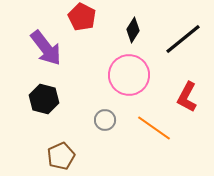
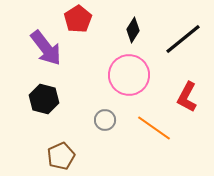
red pentagon: moved 4 px left, 2 px down; rotated 12 degrees clockwise
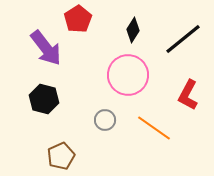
pink circle: moved 1 px left
red L-shape: moved 1 px right, 2 px up
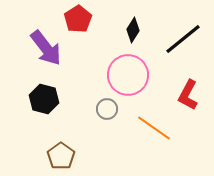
gray circle: moved 2 px right, 11 px up
brown pentagon: rotated 12 degrees counterclockwise
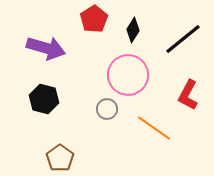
red pentagon: moved 16 px right
purple arrow: rotated 36 degrees counterclockwise
brown pentagon: moved 1 px left, 2 px down
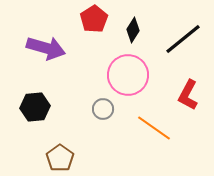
black hexagon: moved 9 px left, 8 px down; rotated 20 degrees counterclockwise
gray circle: moved 4 px left
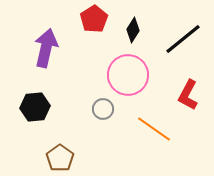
purple arrow: rotated 93 degrees counterclockwise
orange line: moved 1 px down
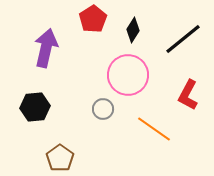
red pentagon: moved 1 px left
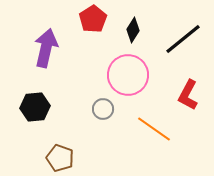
brown pentagon: rotated 16 degrees counterclockwise
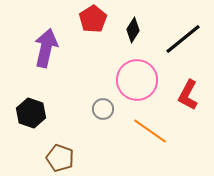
pink circle: moved 9 px right, 5 px down
black hexagon: moved 4 px left, 6 px down; rotated 24 degrees clockwise
orange line: moved 4 px left, 2 px down
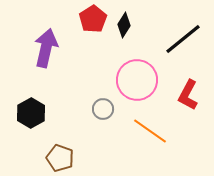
black diamond: moved 9 px left, 5 px up
black hexagon: rotated 12 degrees clockwise
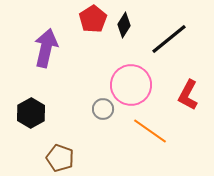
black line: moved 14 px left
pink circle: moved 6 px left, 5 px down
